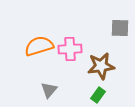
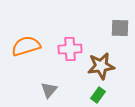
orange semicircle: moved 13 px left
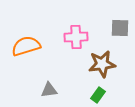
pink cross: moved 6 px right, 12 px up
brown star: moved 1 px right, 2 px up
gray triangle: rotated 42 degrees clockwise
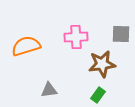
gray square: moved 1 px right, 6 px down
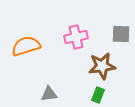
pink cross: rotated 10 degrees counterclockwise
brown star: moved 2 px down
gray triangle: moved 4 px down
green rectangle: rotated 14 degrees counterclockwise
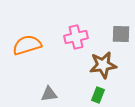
orange semicircle: moved 1 px right, 1 px up
brown star: moved 1 px right, 1 px up
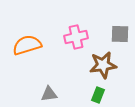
gray square: moved 1 px left
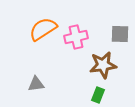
orange semicircle: moved 16 px right, 16 px up; rotated 16 degrees counterclockwise
gray triangle: moved 13 px left, 10 px up
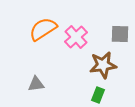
pink cross: rotated 30 degrees counterclockwise
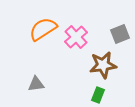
gray square: rotated 24 degrees counterclockwise
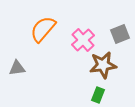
orange semicircle: rotated 16 degrees counterclockwise
pink cross: moved 7 px right, 3 px down
gray triangle: moved 19 px left, 16 px up
